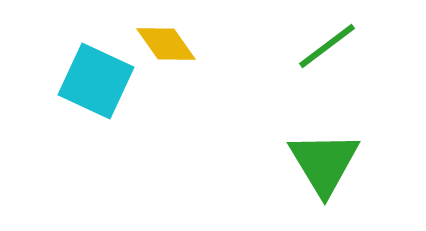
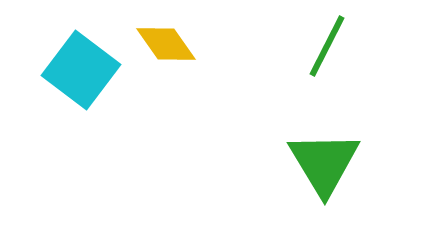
green line: rotated 26 degrees counterclockwise
cyan square: moved 15 px left, 11 px up; rotated 12 degrees clockwise
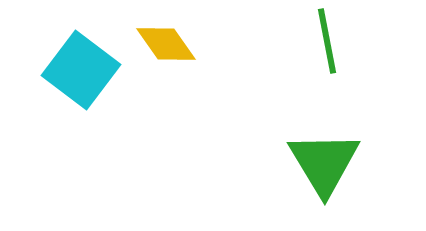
green line: moved 5 px up; rotated 38 degrees counterclockwise
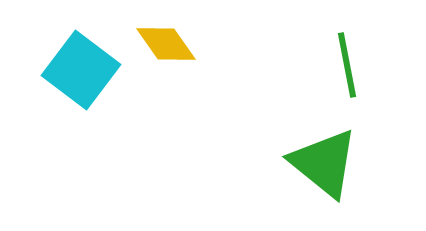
green line: moved 20 px right, 24 px down
green triangle: rotated 20 degrees counterclockwise
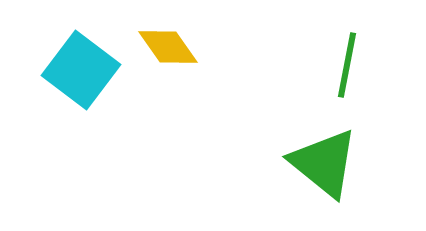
yellow diamond: moved 2 px right, 3 px down
green line: rotated 22 degrees clockwise
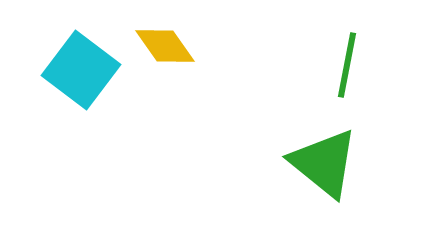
yellow diamond: moved 3 px left, 1 px up
